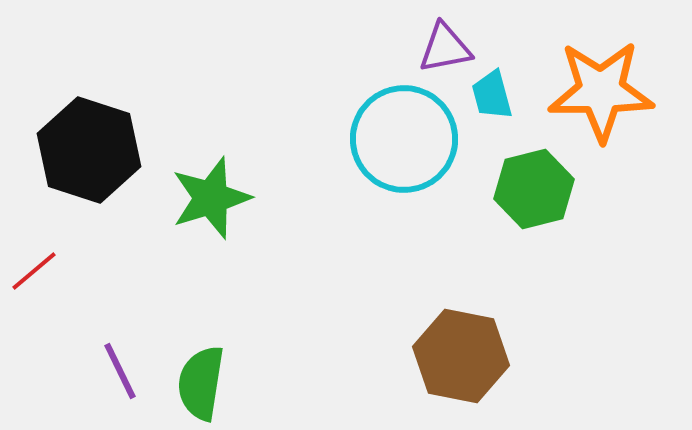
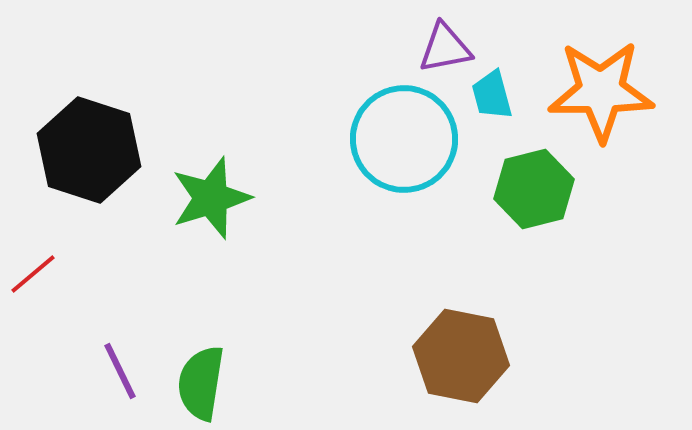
red line: moved 1 px left, 3 px down
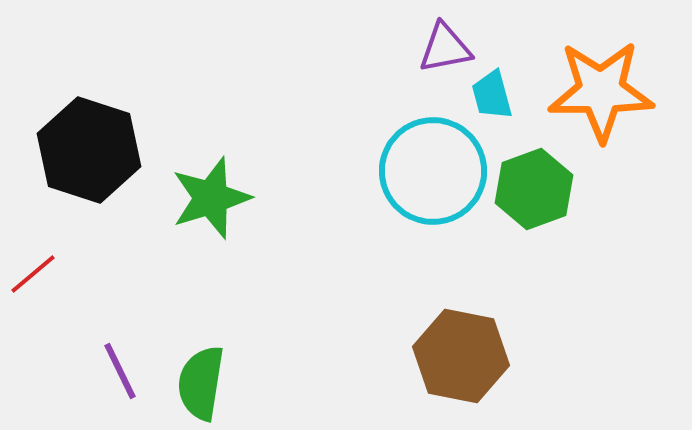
cyan circle: moved 29 px right, 32 px down
green hexagon: rotated 6 degrees counterclockwise
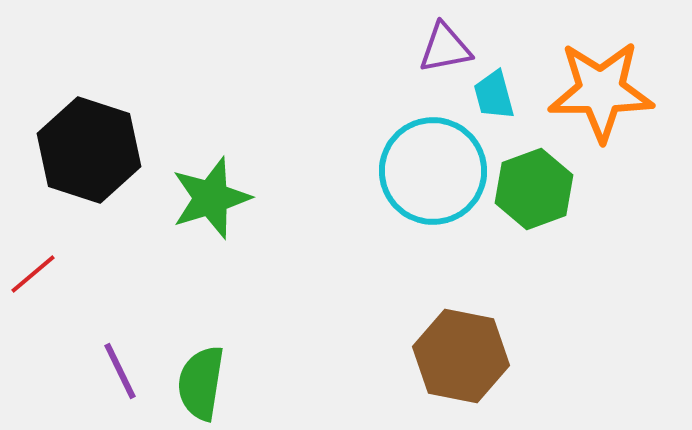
cyan trapezoid: moved 2 px right
